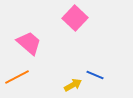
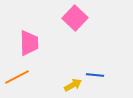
pink trapezoid: rotated 48 degrees clockwise
blue line: rotated 18 degrees counterclockwise
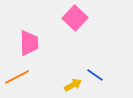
blue line: rotated 30 degrees clockwise
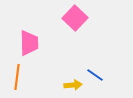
orange line: rotated 55 degrees counterclockwise
yellow arrow: rotated 24 degrees clockwise
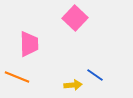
pink trapezoid: moved 1 px down
orange line: rotated 75 degrees counterclockwise
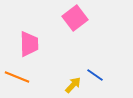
pink square: rotated 10 degrees clockwise
yellow arrow: rotated 42 degrees counterclockwise
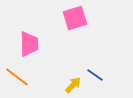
pink square: rotated 20 degrees clockwise
orange line: rotated 15 degrees clockwise
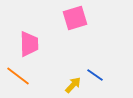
orange line: moved 1 px right, 1 px up
